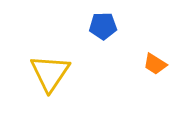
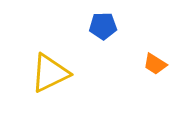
yellow triangle: rotated 30 degrees clockwise
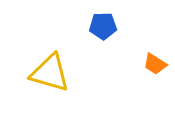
yellow triangle: rotated 42 degrees clockwise
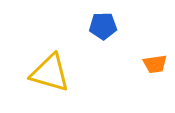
orange trapezoid: rotated 40 degrees counterclockwise
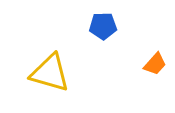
orange trapezoid: rotated 40 degrees counterclockwise
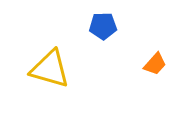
yellow triangle: moved 4 px up
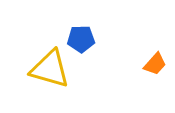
blue pentagon: moved 22 px left, 13 px down
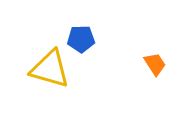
orange trapezoid: rotated 75 degrees counterclockwise
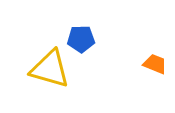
orange trapezoid: rotated 35 degrees counterclockwise
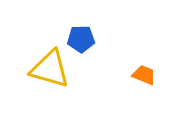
orange trapezoid: moved 11 px left, 11 px down
